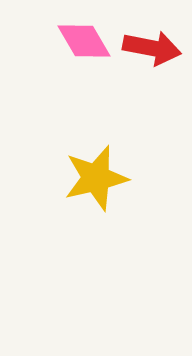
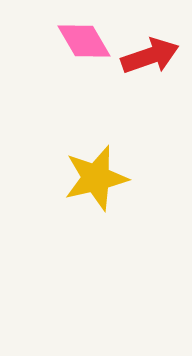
red arrow: moved 2 px left, 8 px down; rotated 30 degrees counterclockwise
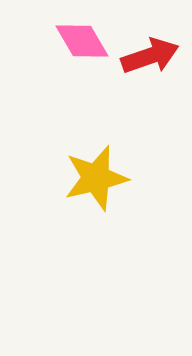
pink diamond: moved 2 px left
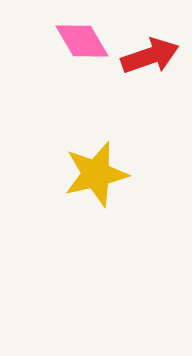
yellow star: moved 4 px up
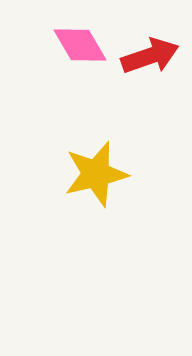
pink diamond: moved 2 px left, 4 px down
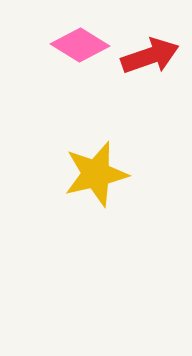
pink diamond: rotated 28 degrees counterclockwise
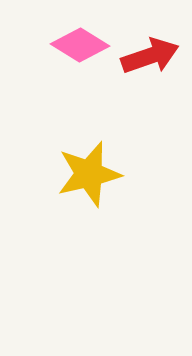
yellow star: moved 7 px left
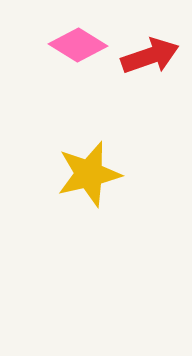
pink diamond: moved 2 px left
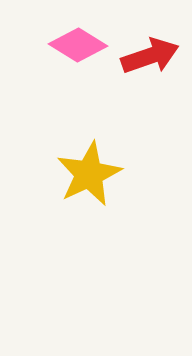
yellow star: rotated 12 degrees counterclockwise
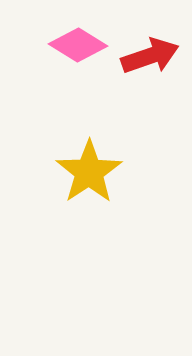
yellow star: moved 2 px up; rotated 8 degrees counterclockwise
